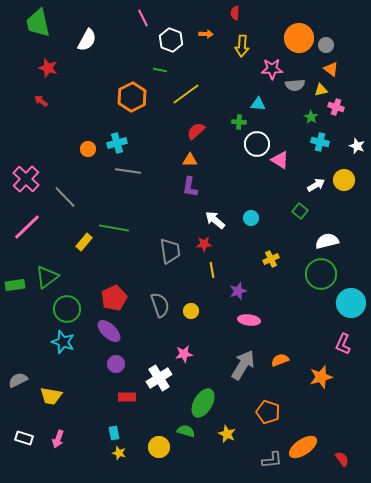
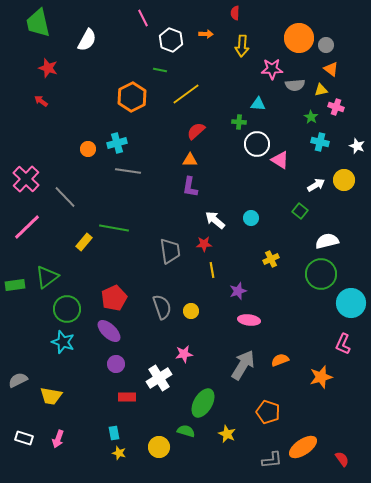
gray semicircle at (160, 305): moved 2 px right, 2 px down
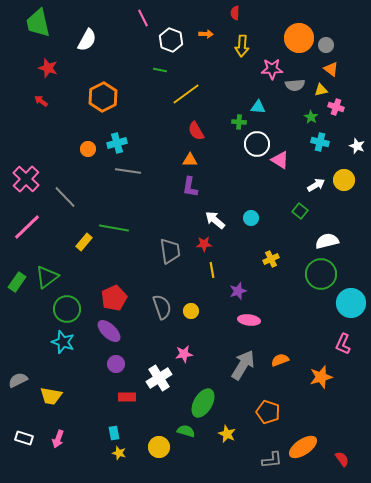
orange hexagon at (132, 97): moved 29 px left
cyan triangle at (258, 104): moved 3 px down
red semicircle at (196, 131): rotated 78 degrees counterclockwise
green rectangle at (15, 285): moved 2 px right, 3 px up; rotated 48 degrees counterclockwise
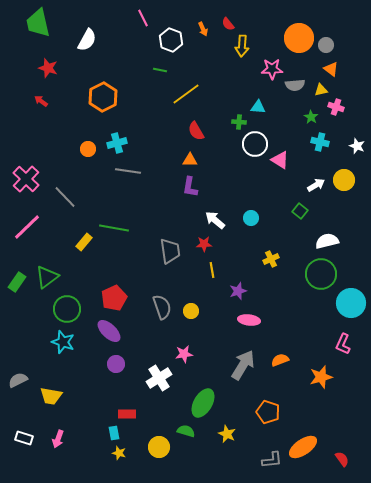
red semicircle at (235, 13): moved 7 px left, 11 px down; rotated 40 degrees counterclockwise
orange arrow at (206, 34): moved 3 px left, 5 px up; rotated 64 degrees clockwise
white circle at (257, 144): moved 2 px left
red rectangle at (127, 397): moved 17 px down
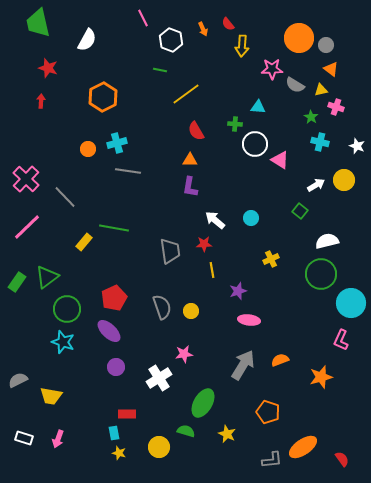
gray semicircle at (295, 85): rotated 36 degrees clockwise
red arrow at (41, 101): rotated 56 degrees clockwise
green cross at (239, 122): moved 4 px left, 2 px down
pink L-shape at (343, 344): moved 2 px left, 4 px up
purple circle at (116, 364): moved 3 px down
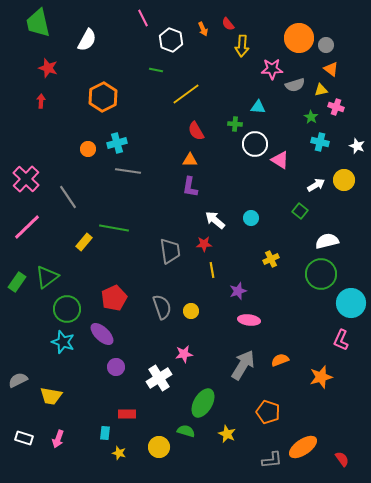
green line at (160, 70): moved 4 px left
gray semicircle at (295, 85): rotated 48 degrees counterclockwise
gray line at (65, 197): moved 3 px right; rotated 10 degrees clockwise
purple ellipse at (109, 331): moved 7 px left, 3 px down
cyan rectangle at (114, 433): moved 9 px left; rotated 16 degrees clockwise
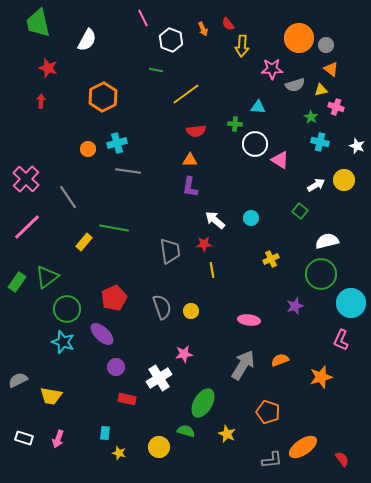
red semicircle at (196, 131): rotated 66 degrees counterclockwise
purple star at (238, 291): moved 57 px right, 15 px down
red rectangle at (127, 414): moved 15 px up; rotated 12 degrees clockwise
